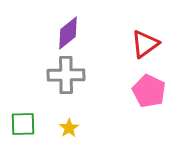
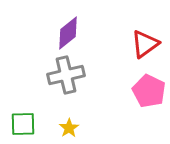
gray cross: rotated 12 degrees counterclockwise
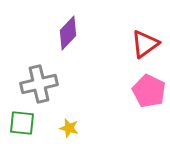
purple diamond: rotated 8 degrees counterclockwise
gray cross: moved 27 px left, 9 px down
green square: moved 1 px left, 1 px up; rotated 8 degrees clockwise
yellow star: rotated 24 degrees counterclockwise
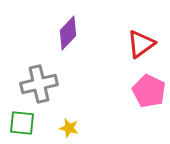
red triangle: moved 4 px left
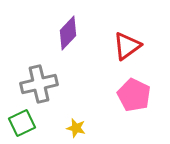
red triangle: moved 14 px left, 2 px down
pink pentagon: moved 15 px left, 4 px down
green square: rotated 32 degrees counterclockwise
yellow star: moved 7 px right
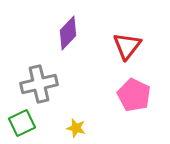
red triangle: rotated 16 degrees counterclockwise
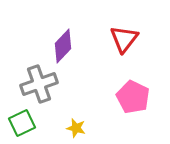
purple diamond: moved 5 px left, 13 px down
red triangle: moved 3 px left, 7 px up
gray cross: rotated 6 degrees counterclockwise
pink pentagon: moved 1 px left, 2 px down
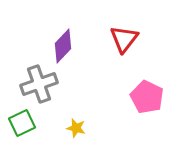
pink pentagon: moved 14 px right
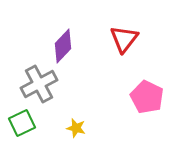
gray cross: rotated 9 degrees counterclockwise
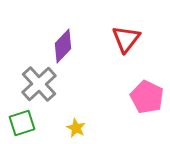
red triangle: moved 2 px right
gray cross: rotated 15 degrees counterclockwise
green square: rotated 8 degrees clockwise
yellow star: rotated 12 degrees clockwise
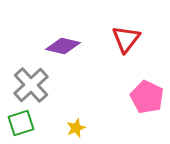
purple diamond: rotated 60 degrees clockwise
gray cross: moved 8 px left, 1 px down
green square: moved 1 px left
yellow star: rotated 24 degrees clockwise
